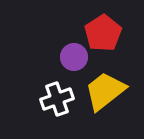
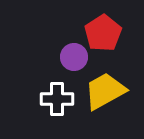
yellow trapezoid: rotated 9 degrees clockwise
white cross: rotated 20 degrees clockwise
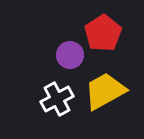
purple circle: moved 4 px left, 2 px up
white cross: rotated 28 degrees counterclockwise
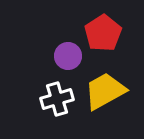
purple circle: moved 2 px left, 1 px down
white cross: rotated 12 degrees clockwise
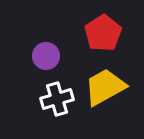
purple circle: moved 22 px left
yellow trapezoid: moved 4 px up
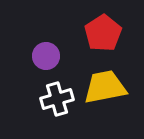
yellow trapezoid: rotated 18 degrees clockwise
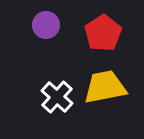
purple circle: moved 31 px up
white cross: moved 2 px up; rotated 32 degrees counterclockwise
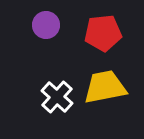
red pentagon: rotated 27 degrees clockwise
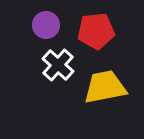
red pentagon: moved 7 px left, 2 px up
white cross: moved 1 px right, 32 px up
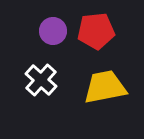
purple circle: moved 7 px right, 6 px down
white cross: moved 17 px left, 15 px down
